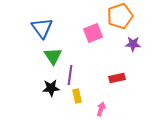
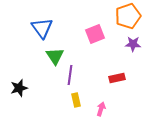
orange pentagon: moved 8 px right
pink square: moved 2 px right, 1 px down
green triangle: moved 2 px right
black star: moved 32 px left; rotated 12 degrees counterclockwise
yellow rectangle: moved 1 px left, 4 px down
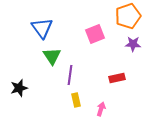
green triangle: moved 3 px left
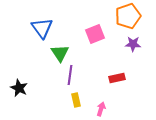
green triangle: moved 8 px right, 3 px up
black star: rotated 30 degrees counterclockwise
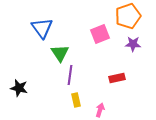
pink square: moved 5 px right
black star: rotated 12 degrees counterclockwise
pink arrow: moved 1 px left, 1 px down
